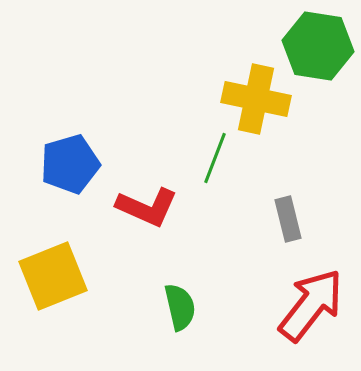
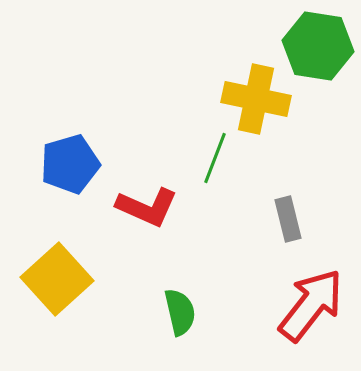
yellow square: moved 4 px right, 3 px down; rotated 20 degrees counterclockwise
green semicircle: moved 5 px down
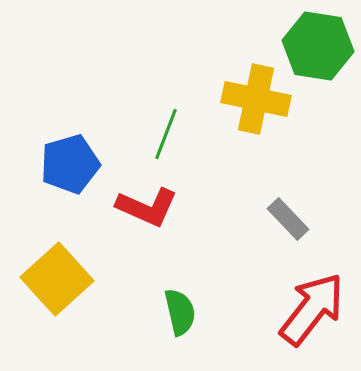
green line: moved 49 px left, 24 px up
gray rectangle: rotated 30 degrees counterclockwise
red arrow: moved 1 px right, 4 px down
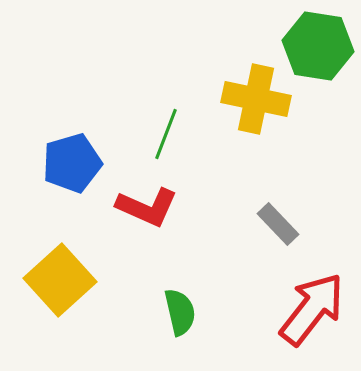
blue pentagon: moved 2 px right, 1 px up
gray rectangle: moved 10 px left, 5 px down
yellow square: moved 3 px right, 1 px down
